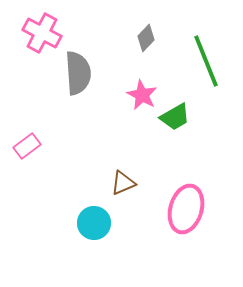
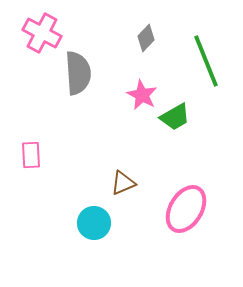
pink rectangle: moved 4 px right, 9 px down; rotated 56 degrees counterclockwise
pink ellipse: rotated 15 degrees clockwise
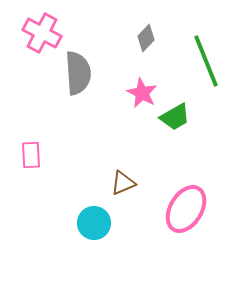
pink star: moved 2 px up
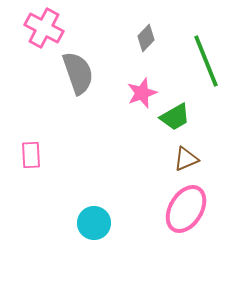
pink cross: moved 2 px right, 5 px up
gray semicircle: rotated 15 degrees counterclockwise
pink star: rotated 24 degrees clockwise
brown triangle: moved 63 px right, 24 px up
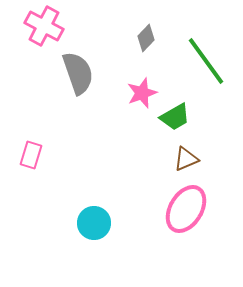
pink cross: moved 2 px up
green line: rotated 14 degrees counterclockwise
pink rectangle: rotated 20 degrees clockwise
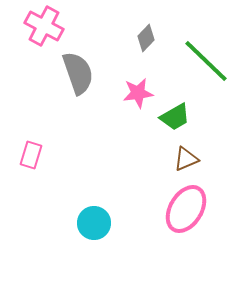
green line: rotated 10 degrees counterclockwise
pink star: moved 4 px left; rotated 12 degrees clockwise
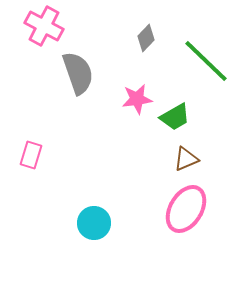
pink star: moved 1 px left, 6 px down
